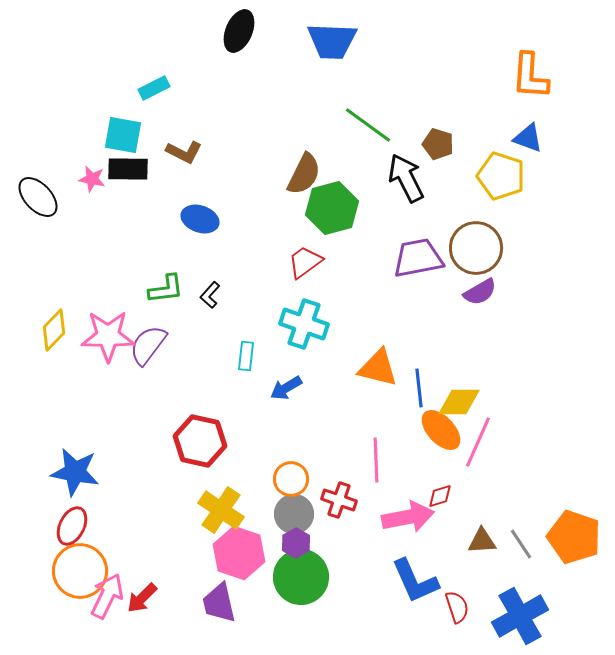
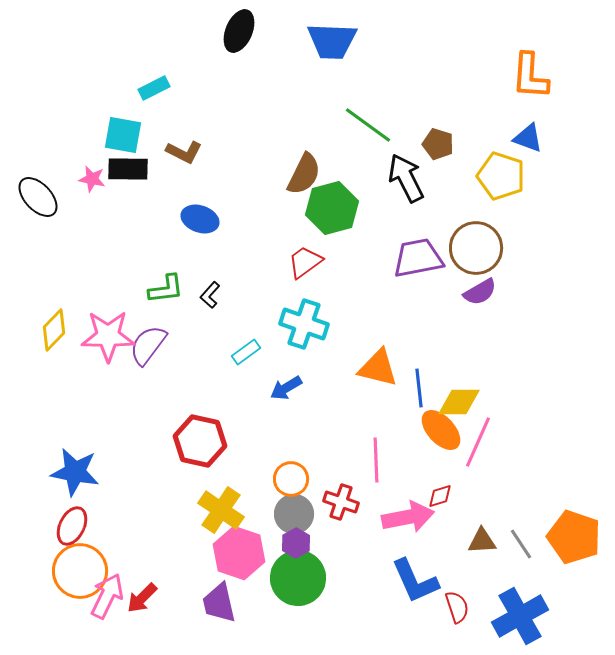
cyan rectangle at (246, 356): moved 4 px up; rotated 48 degrees clockwise
red cross at (339, 500): moved 2 px right, 2 px down
green circle at (301, 577): moved 3 px left, 1 px down
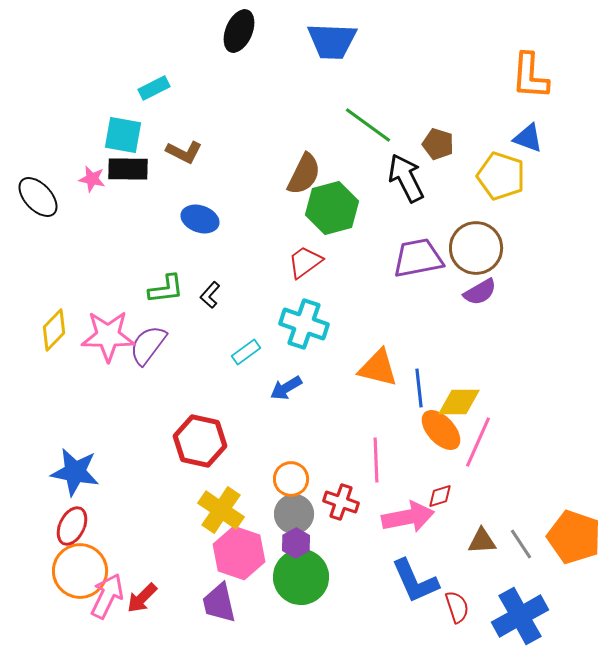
green circle at (298, 578): moved 3 px right, 1 px up
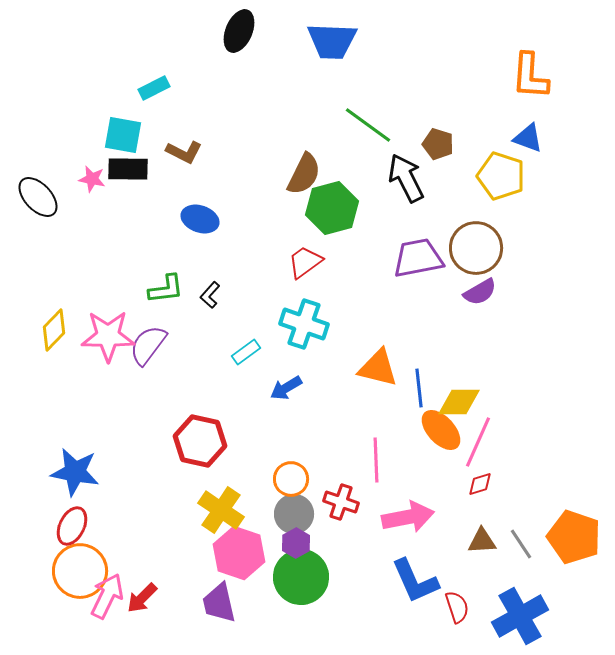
red diamond at (440, 496): moved 40 px right, 12 px up
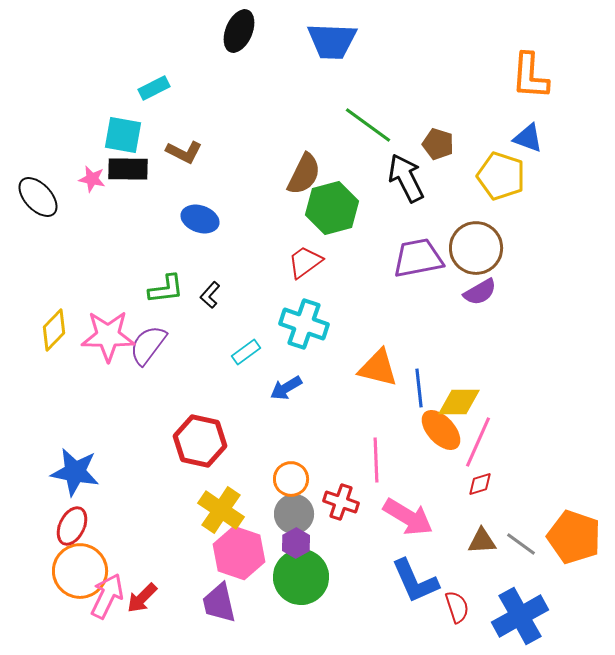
pink arrow at (408, 517): rotated 42 degrees clockwise
gray line at (521, 544): rotated 20 degrees counterclockwise
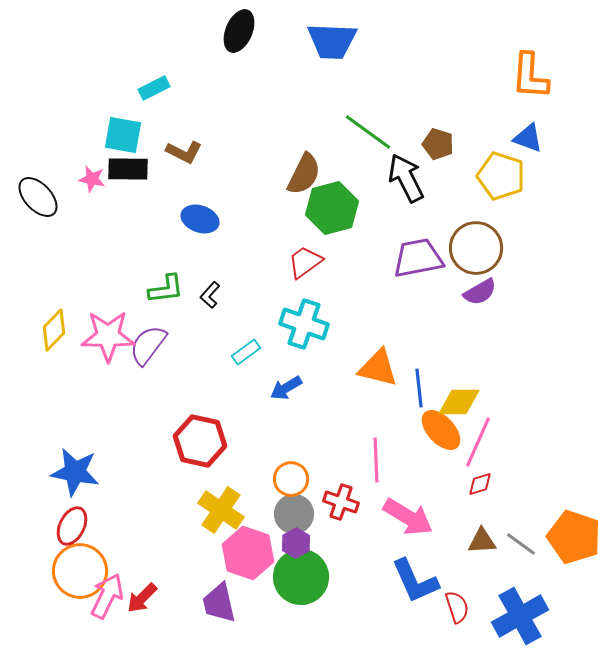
green line at (368, 125): moved 7 px down
pink hexagon at (239, 553): moved 9 px right
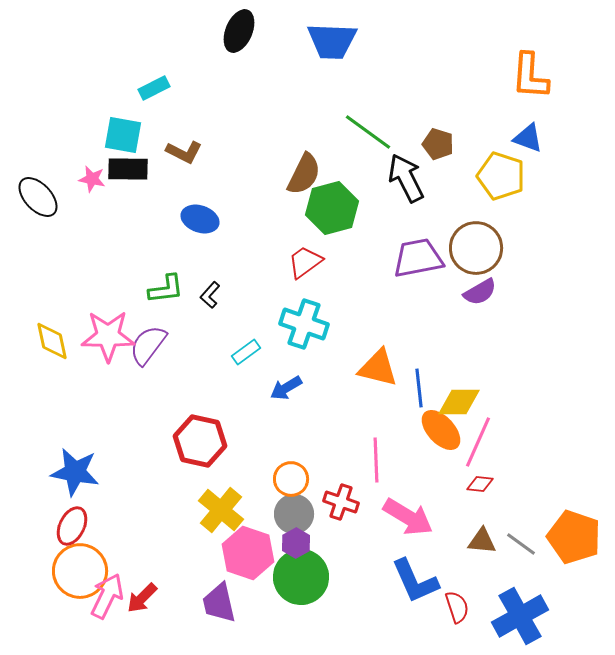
yellow diamond at (54, 330): moved 2 px left, 11 px down; rotated 57 degrees counterclockwise
red diamond at (480, 484): rotated 24 degrees clockwise
yellow cross at (221, 510): rotated 6 degrees clockwise
brown triangle at (482, 541): rotated 8 degrees clockwise
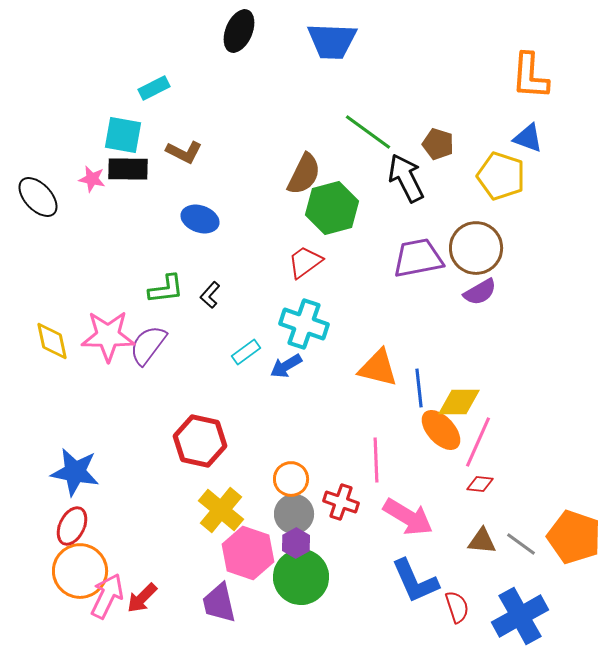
blue arrow at (286, 388): moved 22 px up
